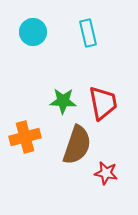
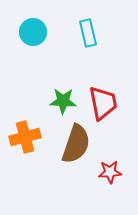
brown semicircle: moved 1 px left, 1 px up
red star: moved 4 px right, 1 px up; rotated 15 degrees counterclockwise
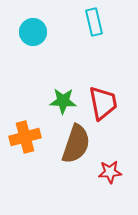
cyan rectangle: moved 6 px right, 11 px up
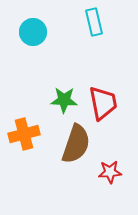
green star: moved 1 px right, 1 px up
orange cross: moved 1 px left, 3 px up
